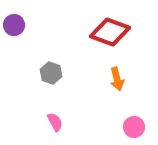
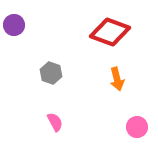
pink circle: moved 3 px right
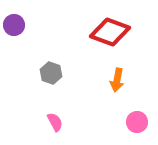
orange arrow: moved 1 px down; rotated 25 degrees clockwise
pink circle: moved 5 px up
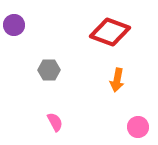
gray hexagon: moved 2 px left, 3 px up; rotated 20 degrees counterclockwise
pink circle: moved 1 px right, 5 px down
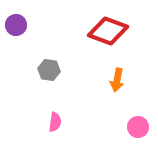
purple circle: moved 2 px right
red diamond: moved 2 px left, 1 px up
gray hexagon: rotated 10 degrees clockwise
pink semicircle: rotated 36 degrees clockwise
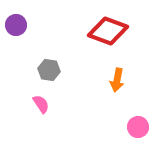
pink semicircle: moved 14 px left, 18 px up; rotated 42 degrees counterclockwise
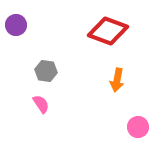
gray hexagon: moved 3 px left, 1 px down
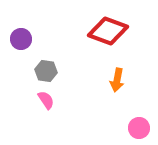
purple circle: moved 5 px right, 14 px down
pink semicircle: moved 5 px right, 4 px up
pink circle: moved 1 px right, 1 px down
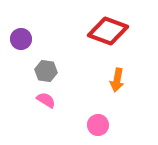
pink semicircle: rotated 24 degrees counterclockwise
pink circle: moved 41 px left, 3 px up
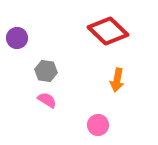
red diamond: rotated 24 degrees clockwise
purple circle: moved 4 px left, 1 px up
pink semicircle: moved 1 px right
